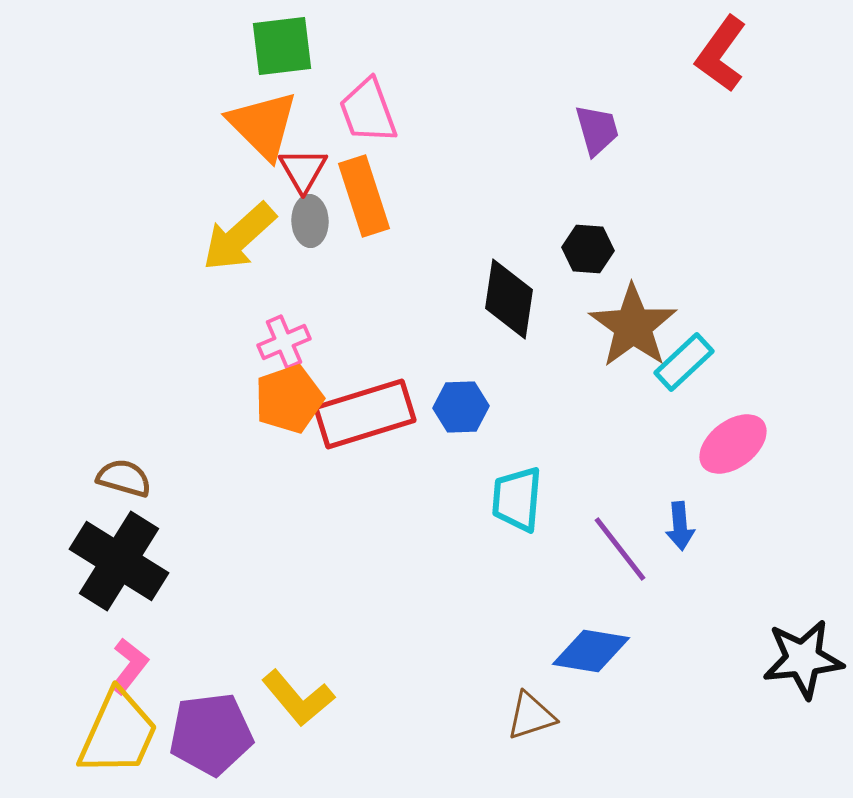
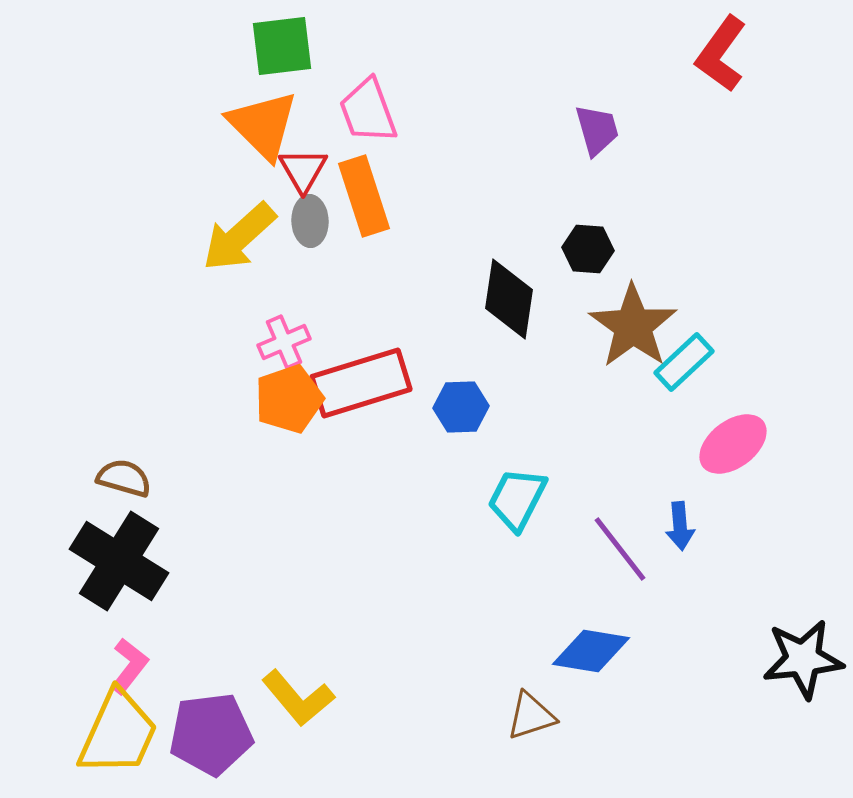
red rectangle: moved 4 px left, 31 px up
cyan trapezoid: rotated 22 degrees clockwise
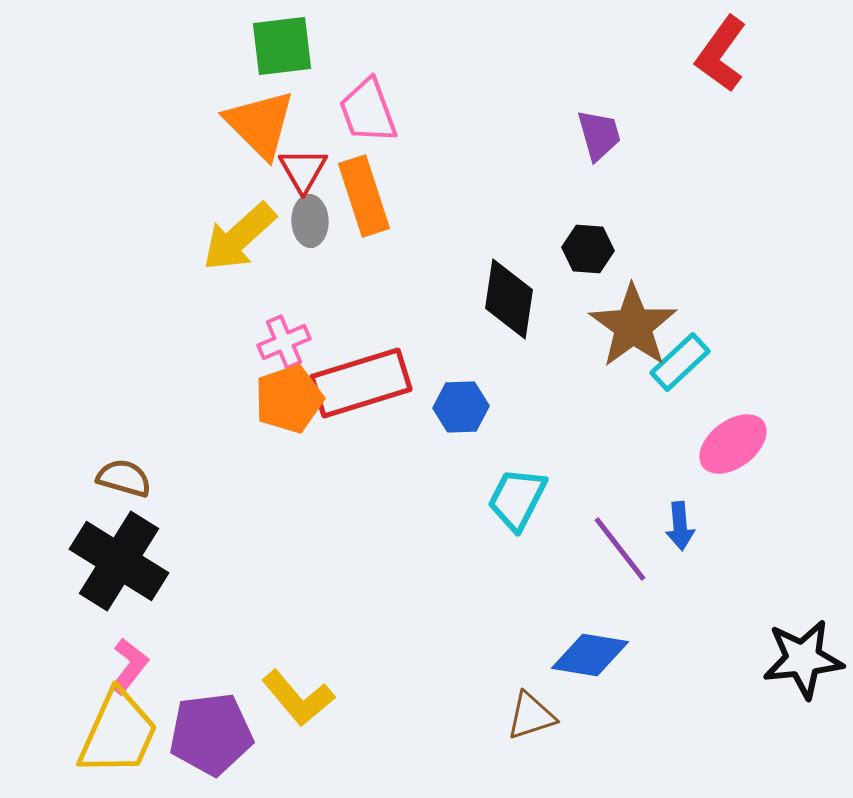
orange triangle: moved 3 px left, 1 px up
purple trapezoid: moved 2 px right, 5 px down
cyan rectangle: moved 4 px left
blue diamond: moved 1 px left, 4 px down
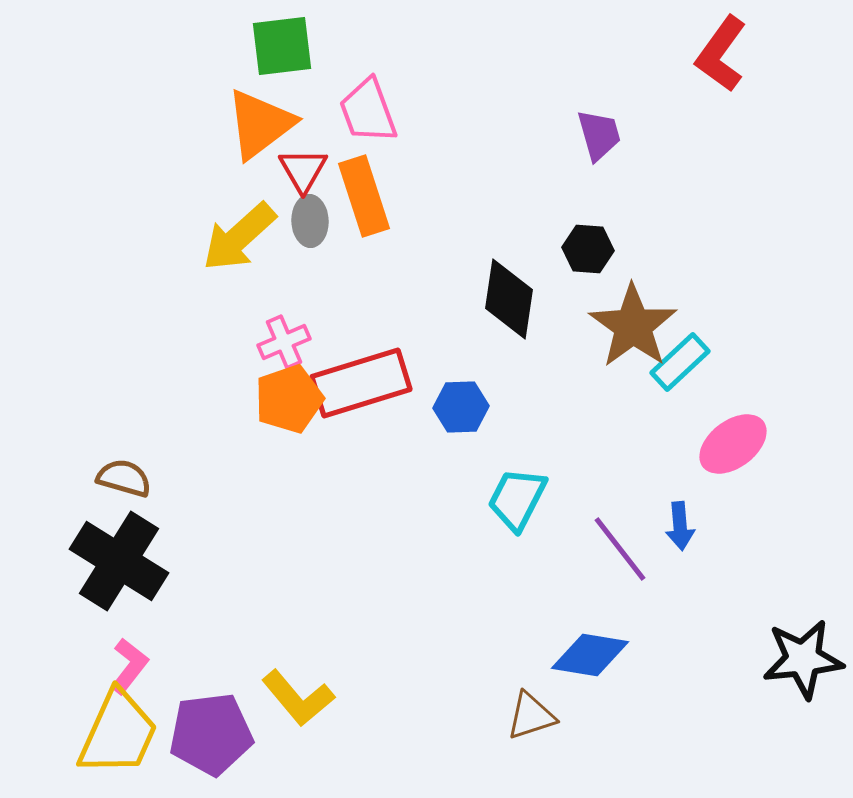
orange triangle: rotated 38 degrees clockwise
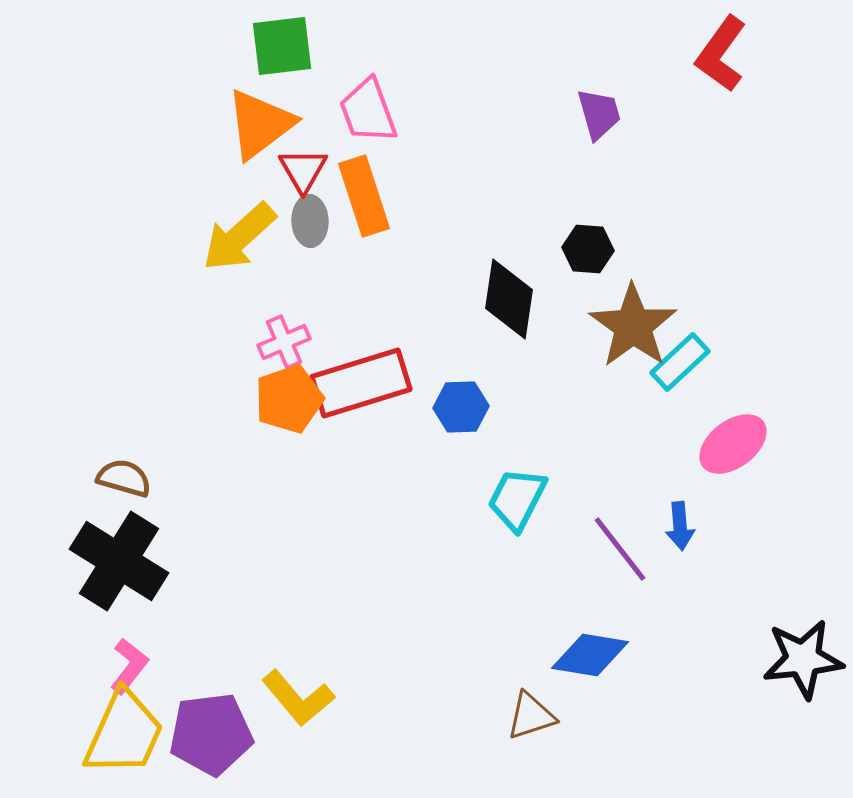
purple trapezoid: moved 21 px up
yellow trapezoid: moved 6 px right
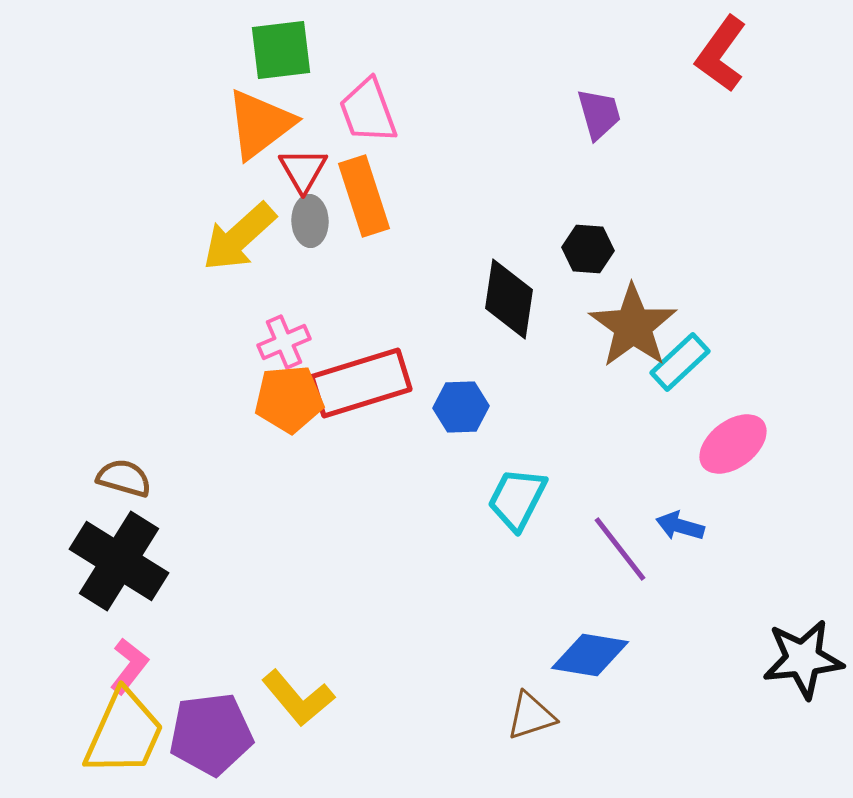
green square: moved 1 px left, 4 px down
orange pentagon: rotated 14 degrees clockwise
blue arrow: rotated 111 degrees clockwise
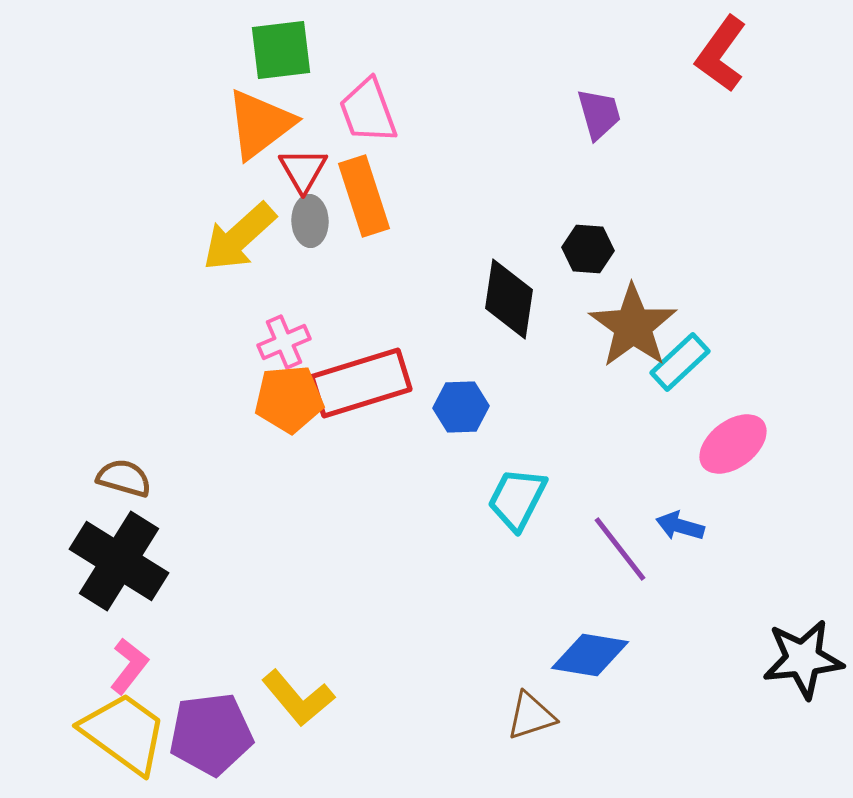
yellow trapezoid: rotated 78 degrees counterclockwise
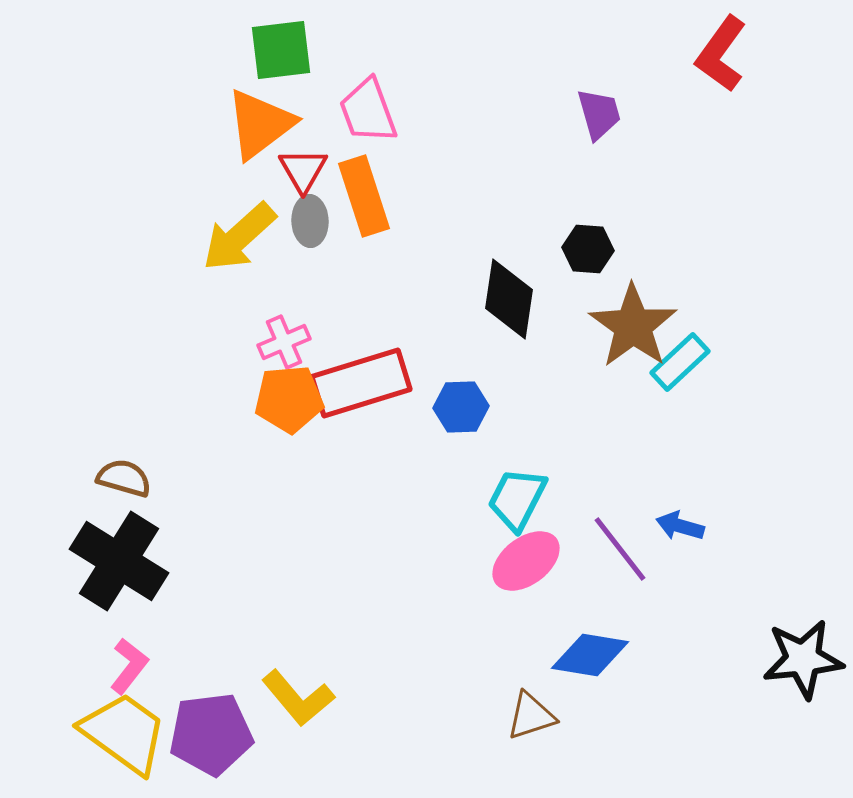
pink ellipse: moved 207 px left, 117 px down
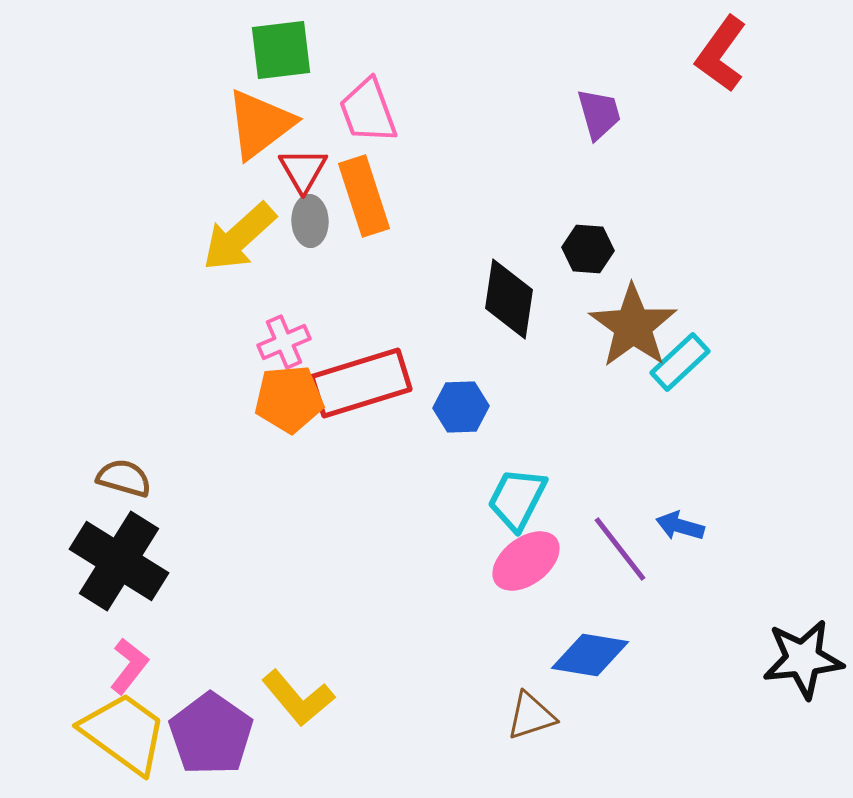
purple pentagon: rotated 30 degrees counterclockwise
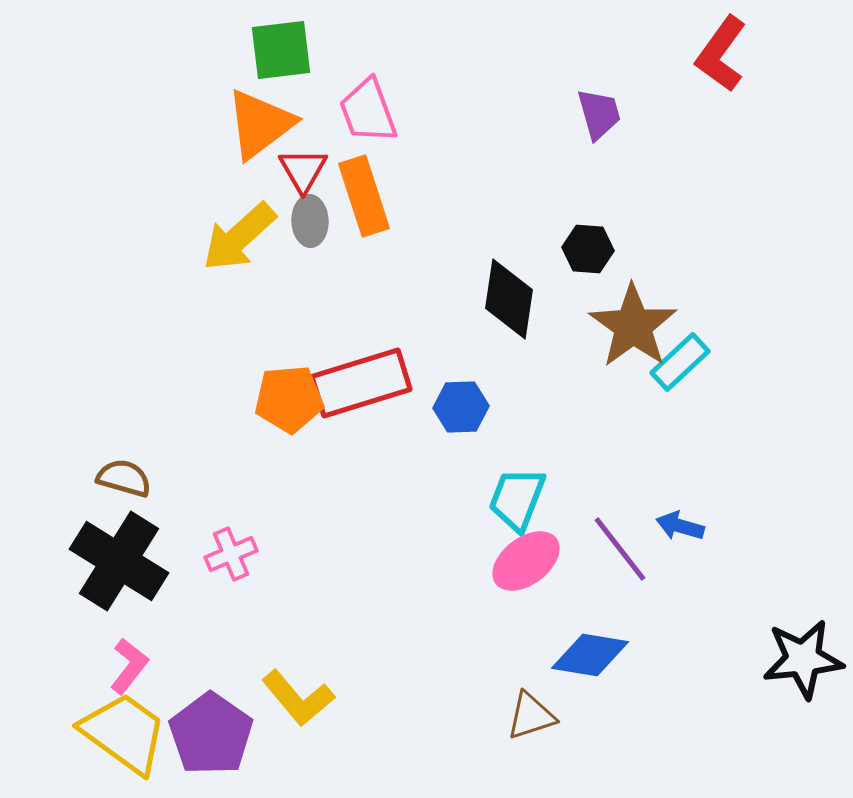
pink cross: moved 53 px left, 212 px down
cyan trapezoid: rotated 6 degrees counterclockwise
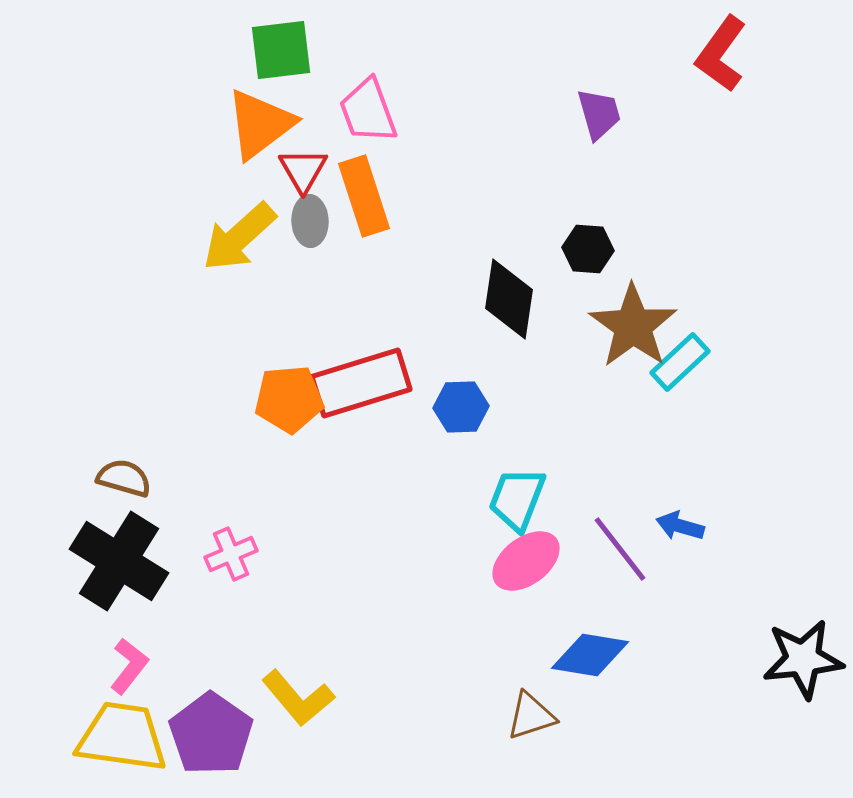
yellow trapezoid: moved 2 px left, 4 px down; rotated 28 degrees counterclockwise
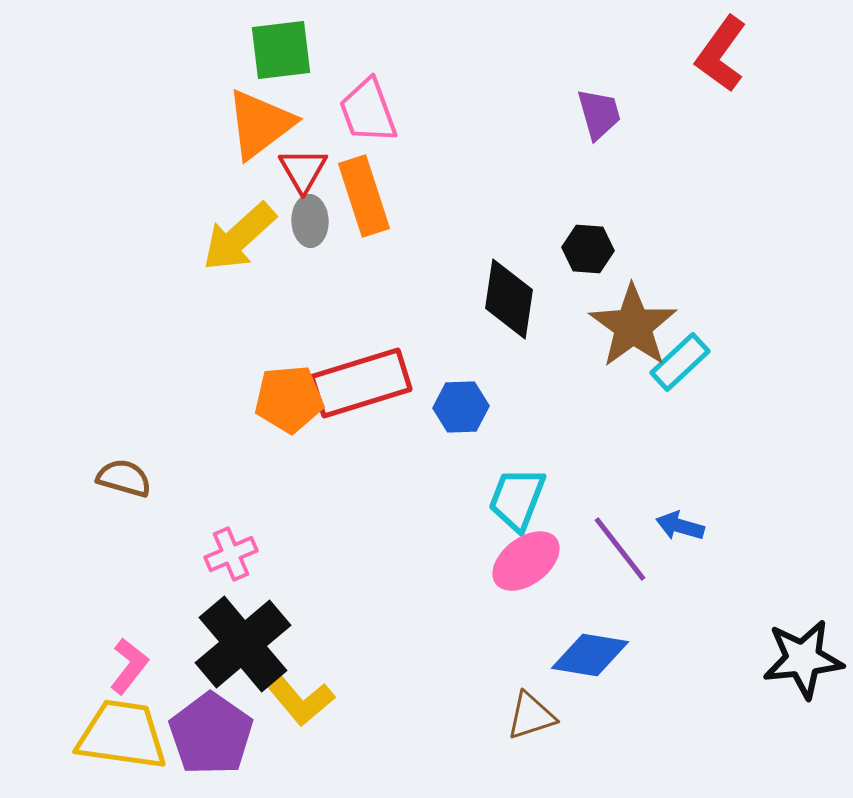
black cross: moved 124 px right, 83 px down; rotated 18 degrees clockwise
yellow trapezoid: moved 2 px up
